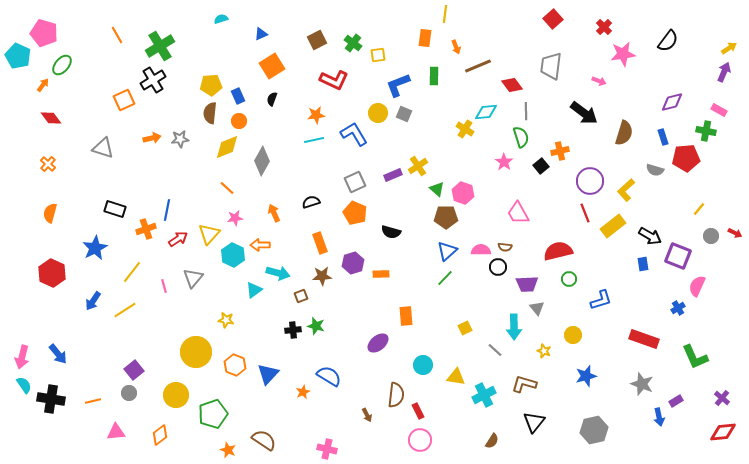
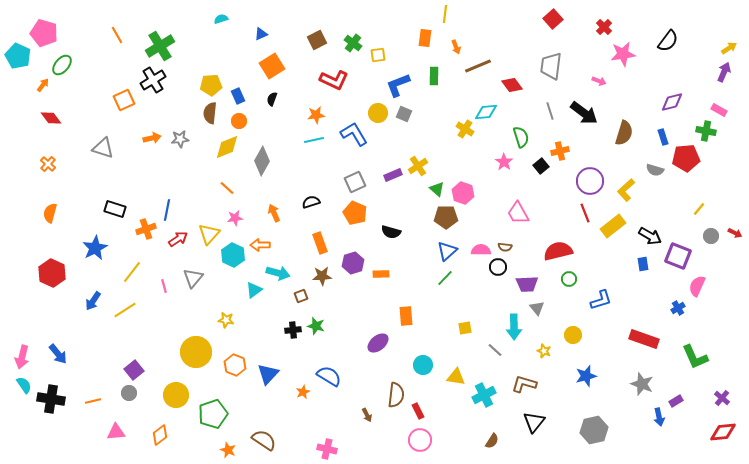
gray line at (526, 111): moved 24 px right; rotated 18 degrees counterclockwise
yellow square at (465, 328): rotated 16 degrees clockwise
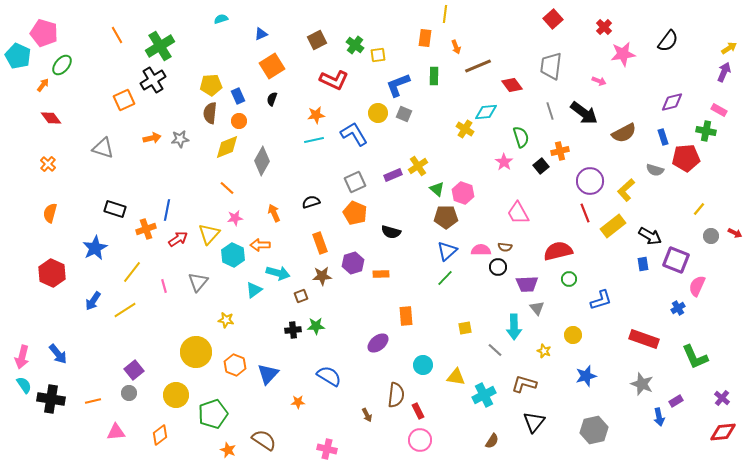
green cross at (353, 43): moved 2 px right, 2 px down
brown semicircle at (624, 133): rotated 45 degrees clockwise
purple square at (678, 256): moved 2 px left, 4 px down
gray triangle at (193, 278): moved 5 px right, 4 px down
green star at (316, 326): rotated 18 degrees counterclockwise
orange star at (303, 392): moved 5 px left, 10 px down; rotated 24 degrees clockwise
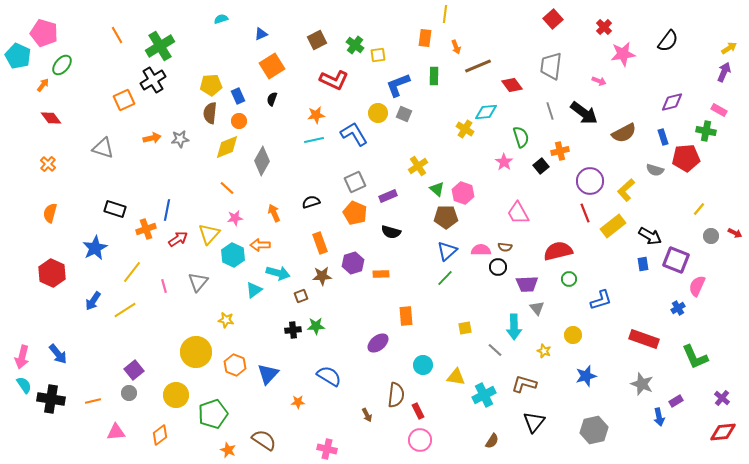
purple rectangle at (393, 175): moved 5 px left, 21 px down
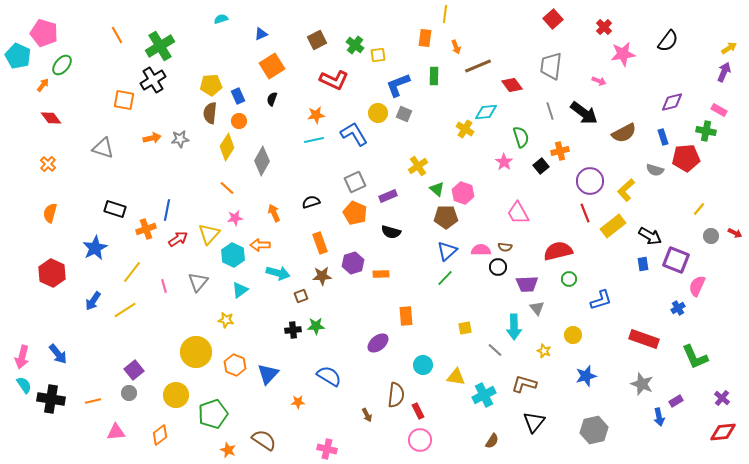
orange square at (124, 100): rotated 35 degrees clockwise
yellow diamond at (227, 147): rotated 36 degrees counterclockwise
cyan triangle at (254, 290): moved 14 px left
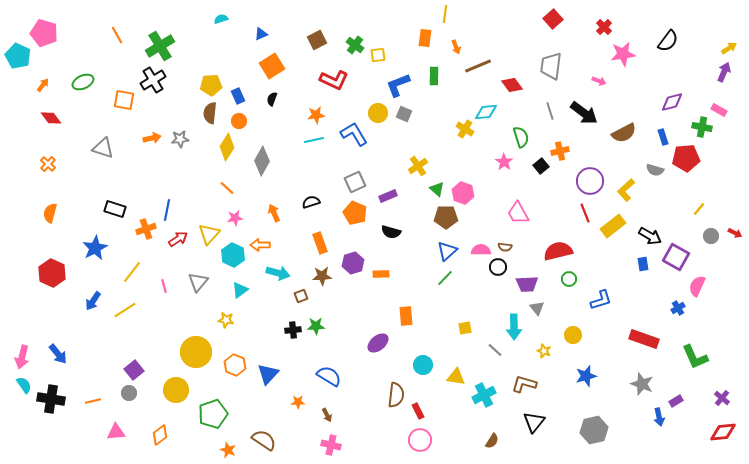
green ellipse at (62, 65): moved 21 px right, 17 px down; rotated 25 degrees clockwise
green cross at (706, 131): moved 4 px left, 4 px up
purple square at (676, 260): moved 3 px up; rotated 8 degrees clockwise
yellow circle at (176, 395): moved 5 px up
brown arrow at (367, 415): moved 40 px left
pink cross at (327, 449): moved 4 px right, 4 px up
